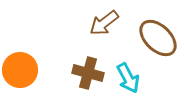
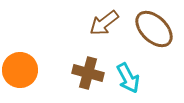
brown ellipse: moved 4 px left, 9 px up
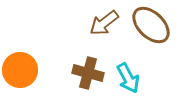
brown ellipse: moved 3 px left, 4 px up
